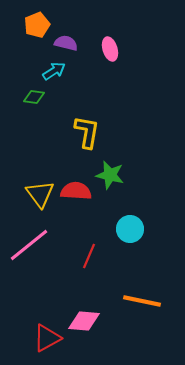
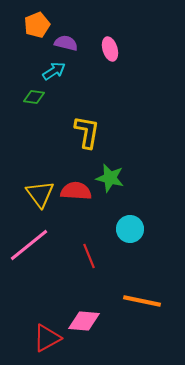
green star: moved 3 px down
red line: rotated 45 degrees counterclockwise
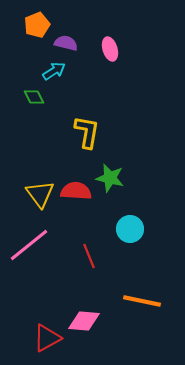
green diamond: rotated 55 degrees clockwise
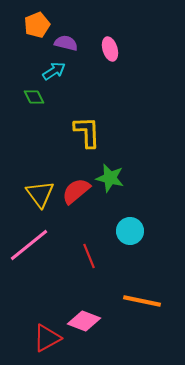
yellow L-shape: rotated 12 degrees counterclockwise
red semicircle: rotated 44 degrees counterclockwise
cyan circle: moved 2 px down
pink diamond: rotated 16 degrees clockwise
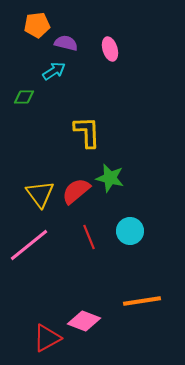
orange pentagon: rotated 15 degrees clockwise
green diamond: moved 10 px left; rotated 65 degrees counterclockwise
red line: moved 19 px up
orange line: rotated 21 degrees counterclockwise
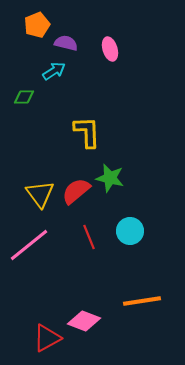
orange pentagon: rotated 15 degrees counterclockwise
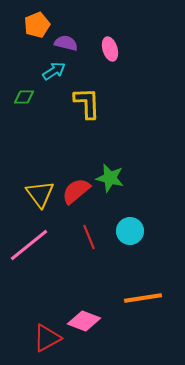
yellow L-shape: moved 29 px up
orange line: moved 1 px right, 3 px up
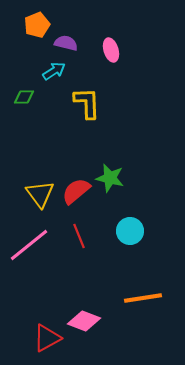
pink ellipse: moved 1 px right, 1 px down
red line: moved 10 px left, 1 px up
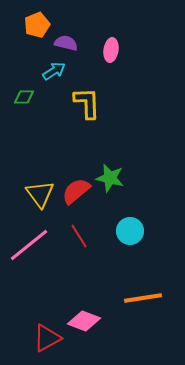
pink ellipse: rotated 25 degrees clockwise
red line: rotated 10 degrees counterclockwise
